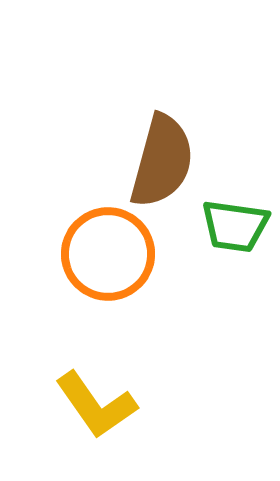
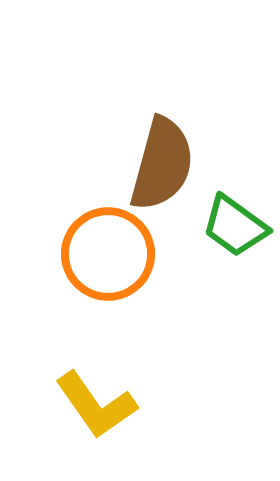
brown semicircle: moved 3 px down
green trapezoid: rotated 28 degrees clockwise
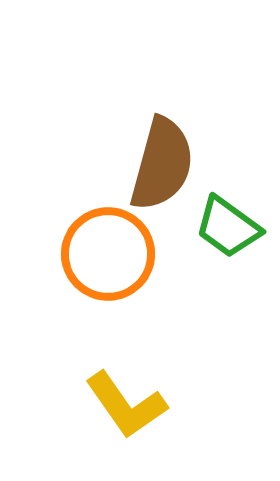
green trapezoid: moved 7 px left, 1 px down
yellow L-shape: moved 30 px right
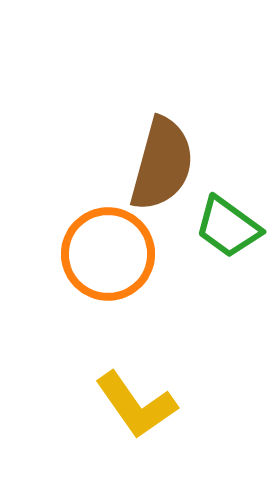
yellow L-shape: moved 10 px right
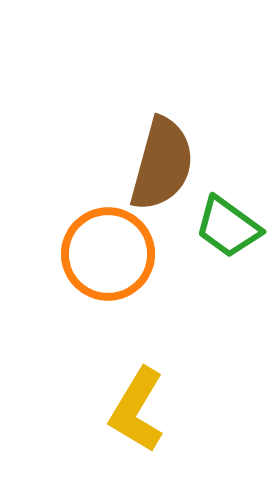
yellow L-shape: moved 1 px right, 5 px down; rotated 66 degrees clockwise
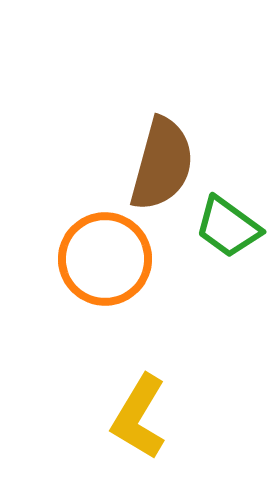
orange circle: moved 3 px left, 5 px down
yellow L-shape: moved 2 px right, 7 px down
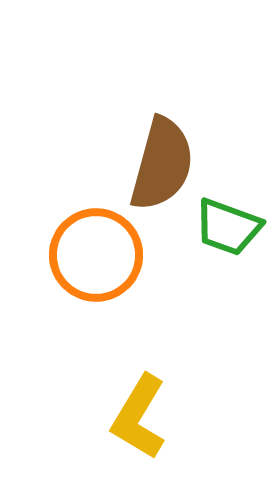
green trapezoid: rotated 16 degrees counterclockwise
orange circle: moved 9 px left, 4 px up
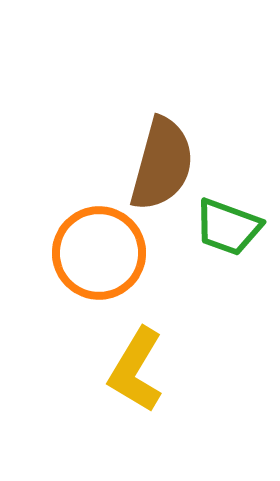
orange circle: moved 3 px right, 2 px up
yellow L-shape: moved 3 px left, 47 px up
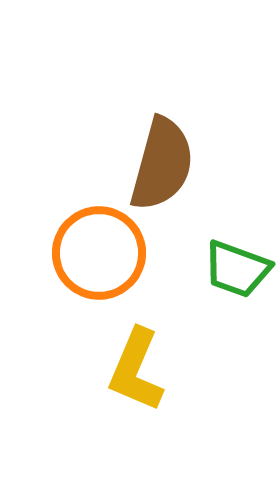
green trapezoid: moved 9 px right, 42 px down
yellow L-shape: rotated 8 degrees counterclockwise
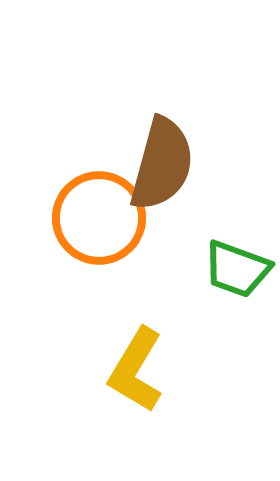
orange circle: moved 35 px up
yellow L-shape: rotated 8 degrees clockwise
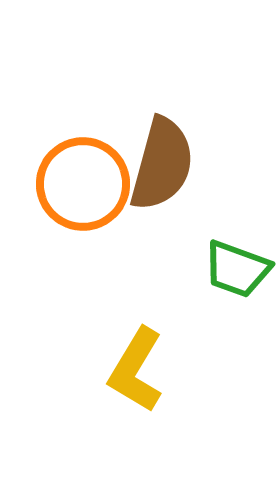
orange circle: moved 16 px left, 34 px up
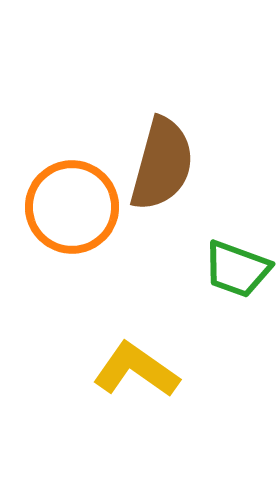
orange circle: moved 11 px left, 23 px down
yellow L-shape: rotated 94 degrees clockwise
